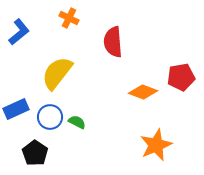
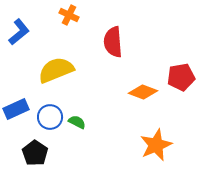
orange cross: moved 3 px up
yellow semicircle: moved 1 px left, 3 px up; rotated 30 degrees clockwise
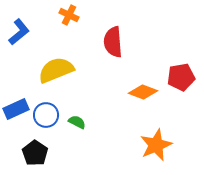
blue circle: moved 4 px left, 2 px up
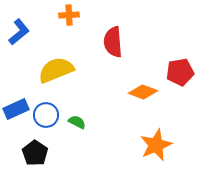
orange cross: rotated 30 degrees counterclockwise
red pentagon: moved 1 px left, 5 px up
